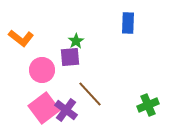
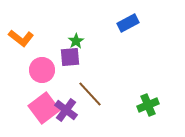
blue rectangle: rotated 60 degrees clockwise
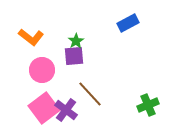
orange L-shape: moved 10 px right, 1 px up
purple square: moved 4 px right, 1 px up
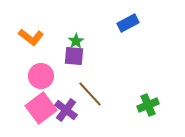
purple square: rotated 10 degrees clockwise
pink circle: moved 1 px left, 6 px down
pink square: moved 3 px left
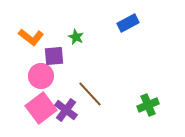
green star: moved 4 px up; rotated 14 degrees counterclockwise
purple square: moved 20 px left; rotated 10 degrees counterclockwise
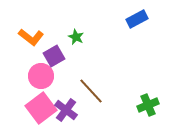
blue rectangle: moved 9 px right, 4 px up
purple square: rotated 25 degrees counterclockwise
brown line: moved 1 px right, 3 px up
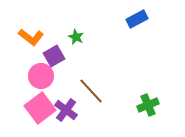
pink square: moved 1 px left
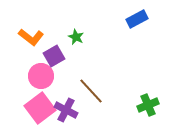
purple cross: rotated 10 degrees counterclockwise
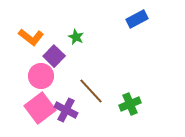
purple square: rotated 15 degrees counterclockwise
green cross: moved 18 px left, 1 px up
